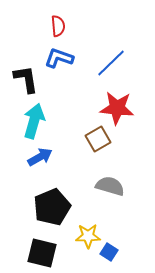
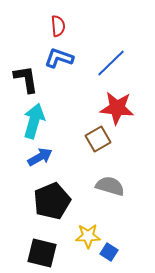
black pentagon: moved 6 px up
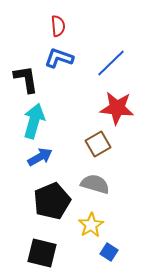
brown square: moved 5 px down
gray semicircle: moved 15 px left, 2 px up
yellow star: moved 3 px right, 11 px up; rotated 30 degrees counterclockwise
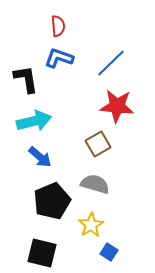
red star: moved 2 px up
cyan arrow: rotated 60 degrees clockwise
blue arrow: rotated 70 degrees clockwise
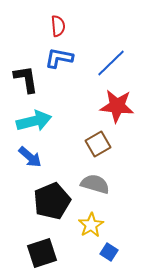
blue L-shape: rotated 8 degrees counterclockwise
blue arrow: moved 10 px left
black square: rotated 32 degrees counterclockwise
